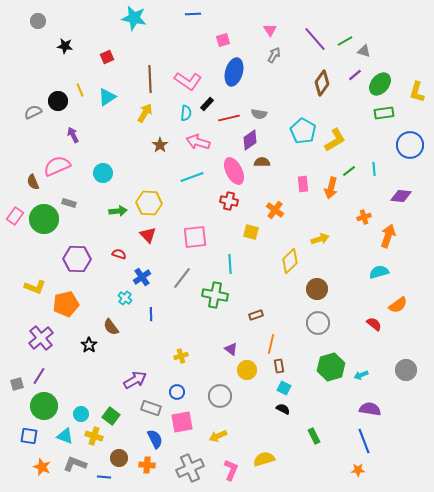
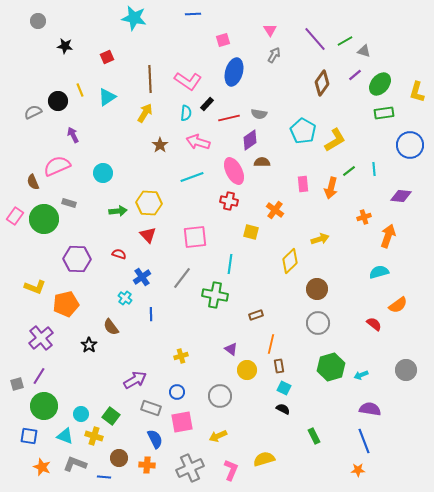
cyan line at (230, 264): rotated 12 degrees clockwise
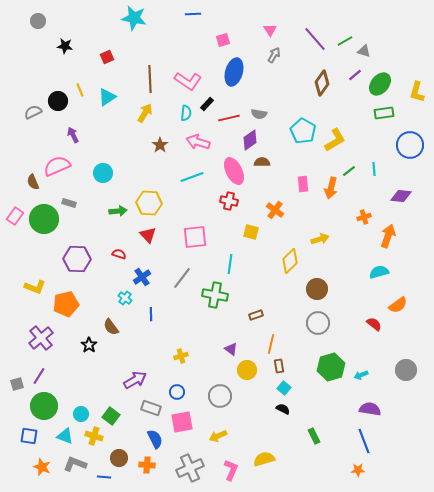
cyan square at (284, 388): rotated 16 degrees clockwise
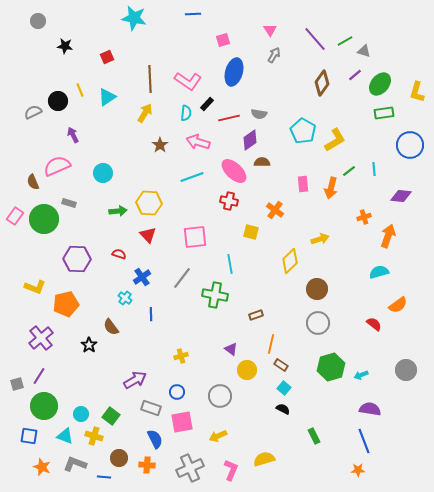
pink ellipse at (234, 171): rotated 20 degrees counterclockwise
cyan line at (230, 264): rotated 18 degrees counterclockwise
brown rectangle at (279, 366): moved 2 px right, 1 px up; rotated 48 degrees counterclockwise
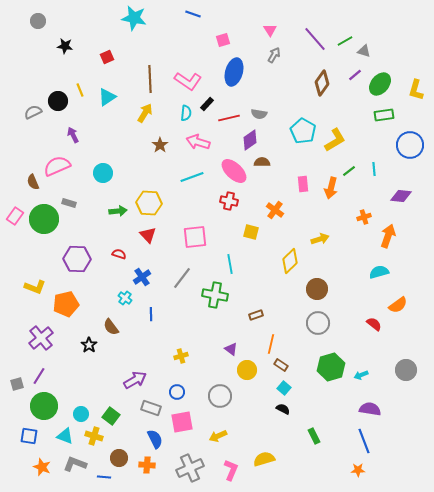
blue line at (193, 14): rotated 21 degrees clockwise
yellow L-shape at (417, 92): moved 1 px left, 2 px up
green rectangle at (384, 113): moved 2 px down
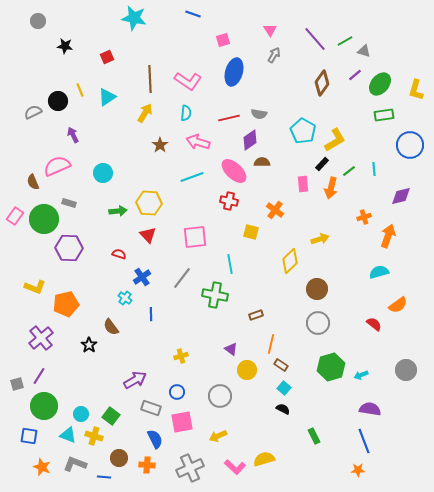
black rectangle at (207, 104): moved 115 px right, 60 px down
purple diamond at (401, 196): rotated 20 degrees counterclockwise
purple hexagon at (77, 259): moved 8 px left, 11 px up
cyan triangle at (65, 436): moved 3 px right, 1 px up
pink L-shape at (231, 470): moved 4 px right, 3 px up; rotated 110 degrees clockwise
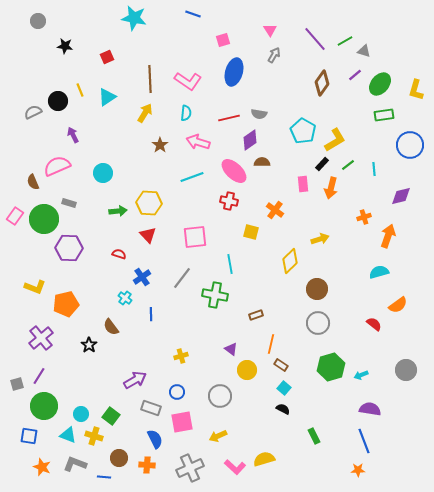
green line at (349, 171): moved 1 px left, 6 px up
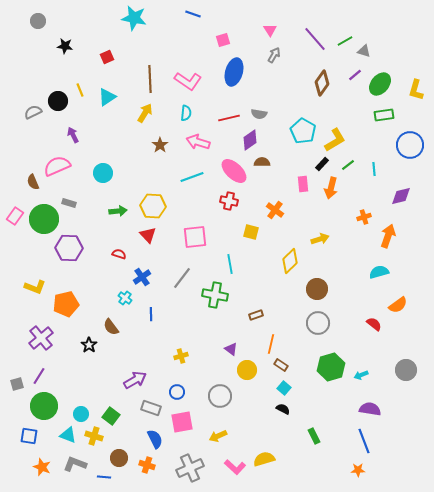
yellow hexagon at (149, 203): moved 4 px right, 3 px down
orange cross at (147, 465): rotated 14 degrees clockwise
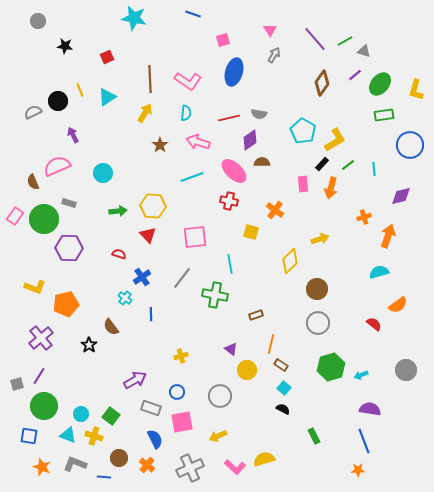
orange cross at (147, 465): rotated 21 degrees clockwise
